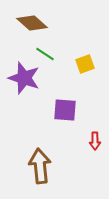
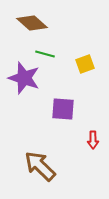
green line: rotated 18 degrees counterclockwise
purple square: moved 2 px left, 1 px up
red arrow: moved 2 px left, 1 px up
brown arrow: rotated 40 degrees counterclockwise
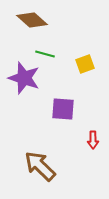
brown diamond: moved 3 px up
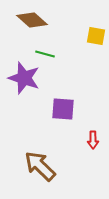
yellow square: moved 11 px right, 28 px up; rotated 30 degrees clockwise
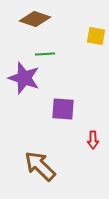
brown diamond: moved 3 px right, 1 px up; rotated 24 degrees counterclockwise
green line: rotated 18 degrees counterclockwise
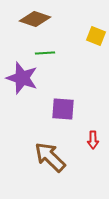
yellow square: rotated 12 degrees clockwise
green line: moved 1 px up
purple star: moved 2 px left
brown arrow: moved 10 px right, 9 px up
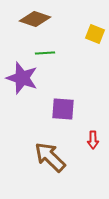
yellow square: moved 1 px left, 2 px up
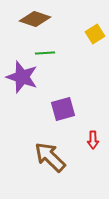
yellow square: rotated 36 degrees clockwise
purple star: moved 1 px up
purple square: rotated 20 degrees counterclockwise
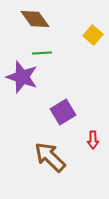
brown diamond: rotated 36 degrees clockwise
yellow square: moved 2 px left, 1 px down; rotated 18 degrees counterclockwise
green line: moved 3 px left
purple square: moved 3 px down; rotated 15 degrees counterclockwise
